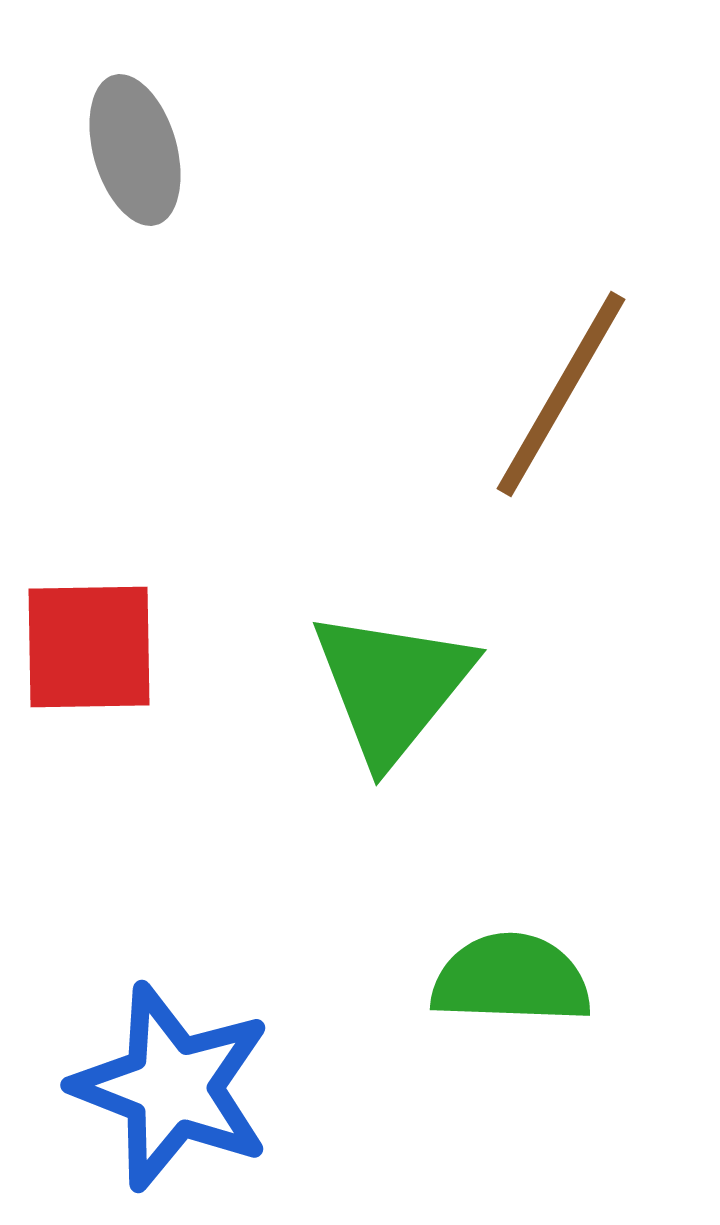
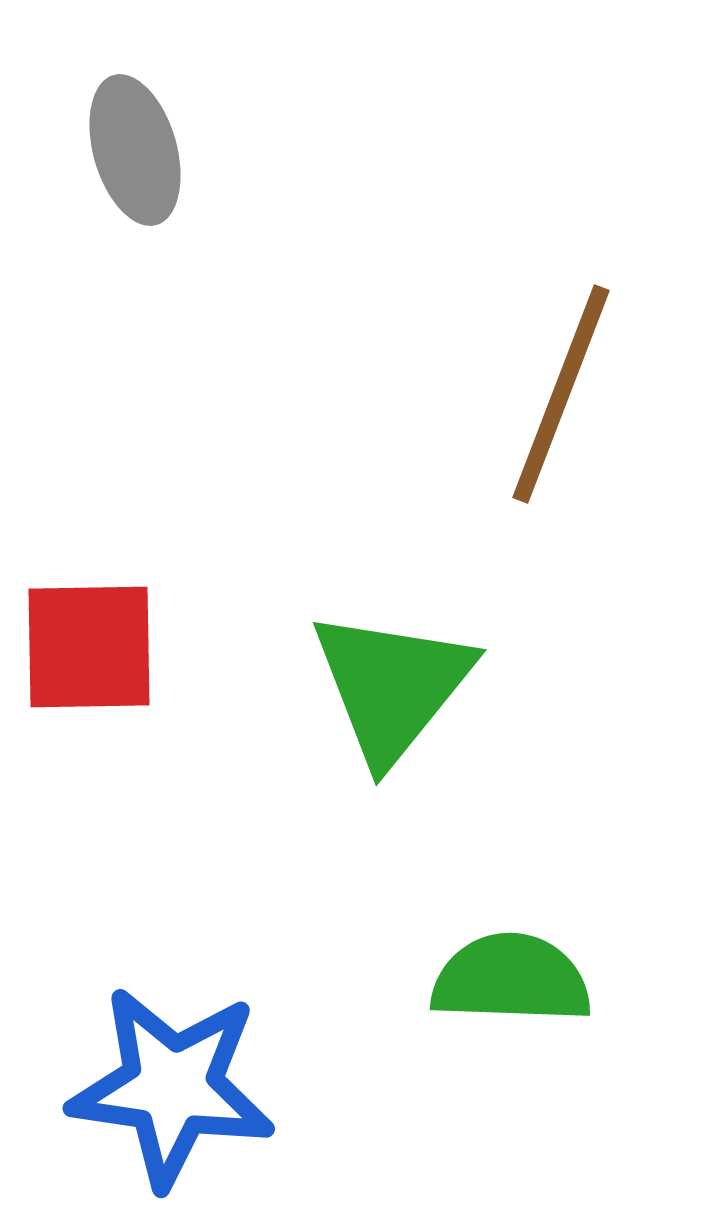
brown line: rotated 9 degrees counterclockwise
blue star: rotated 13 degrees counterclockwise
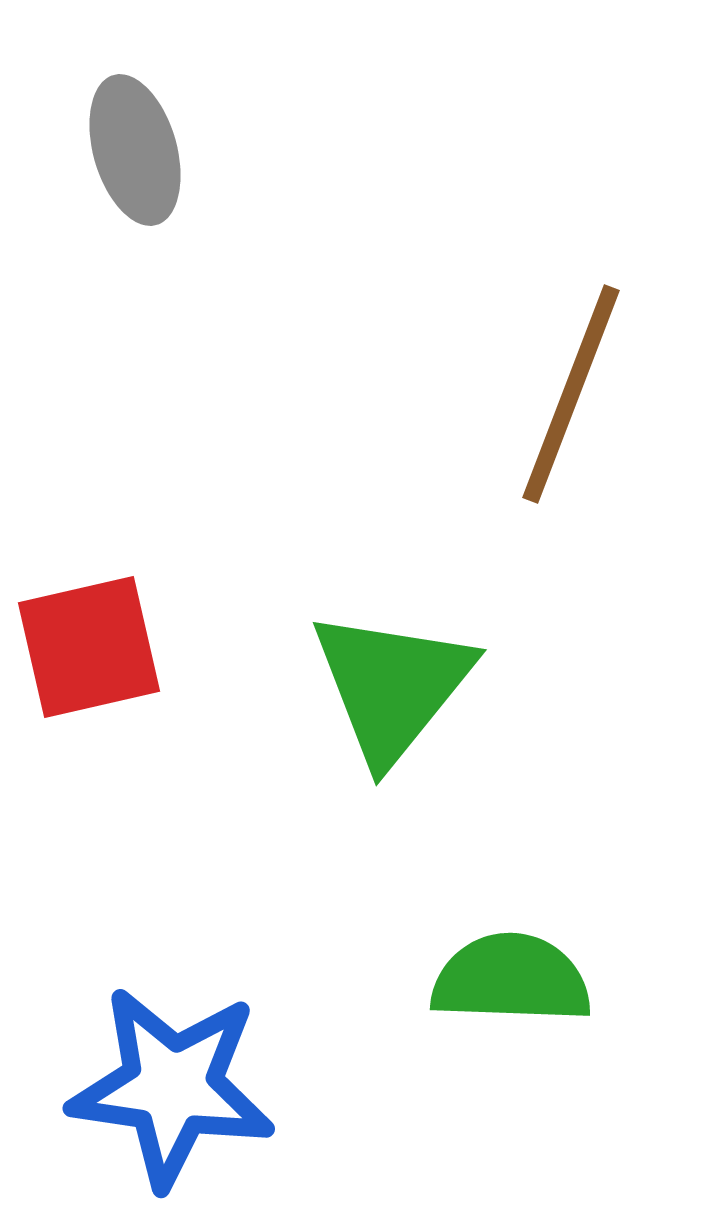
brown line: moved 10 px right
red square: rotated 12 degrees counterclockwise
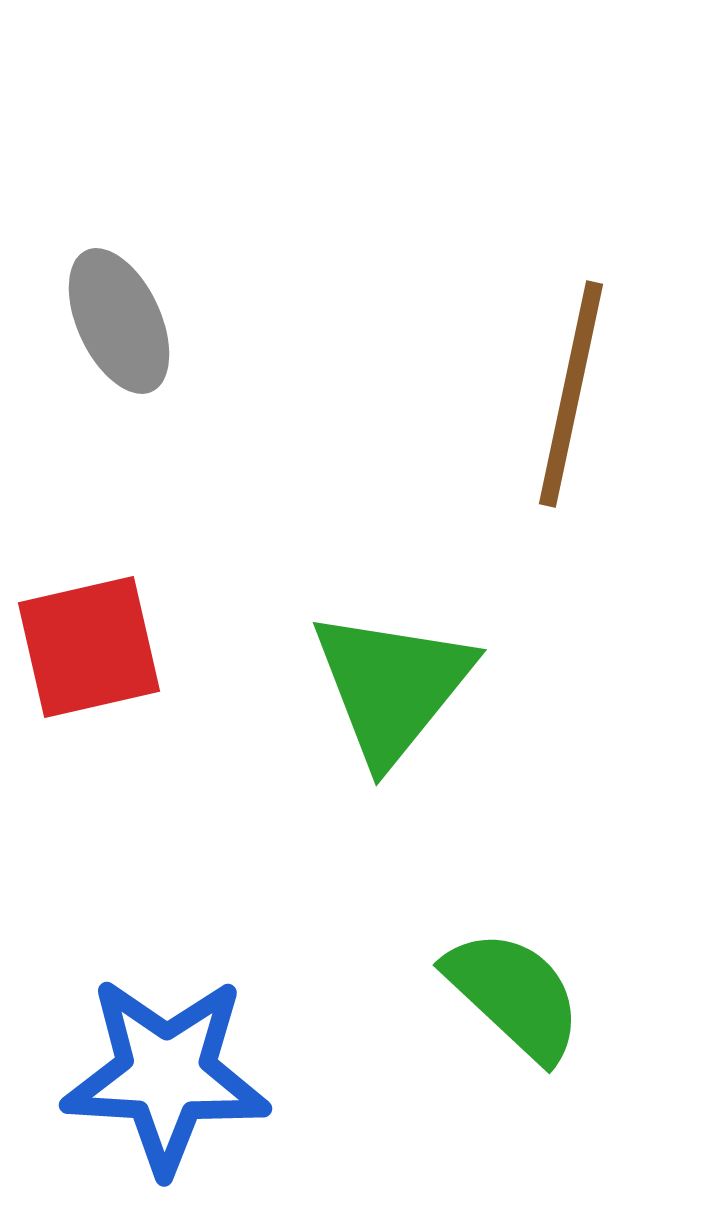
gray ellipse: moved 16 px left, 171 px down; rotated 9 degrees counterclockwise
brown line: rotated 9 degrees counterclockwise
green semicircle: moved 3 px right, 16 px down; rotated 41 degrees clockwise
blue star: moved 6 px left, 12 px up; rotated 5 degrees counterclockwise
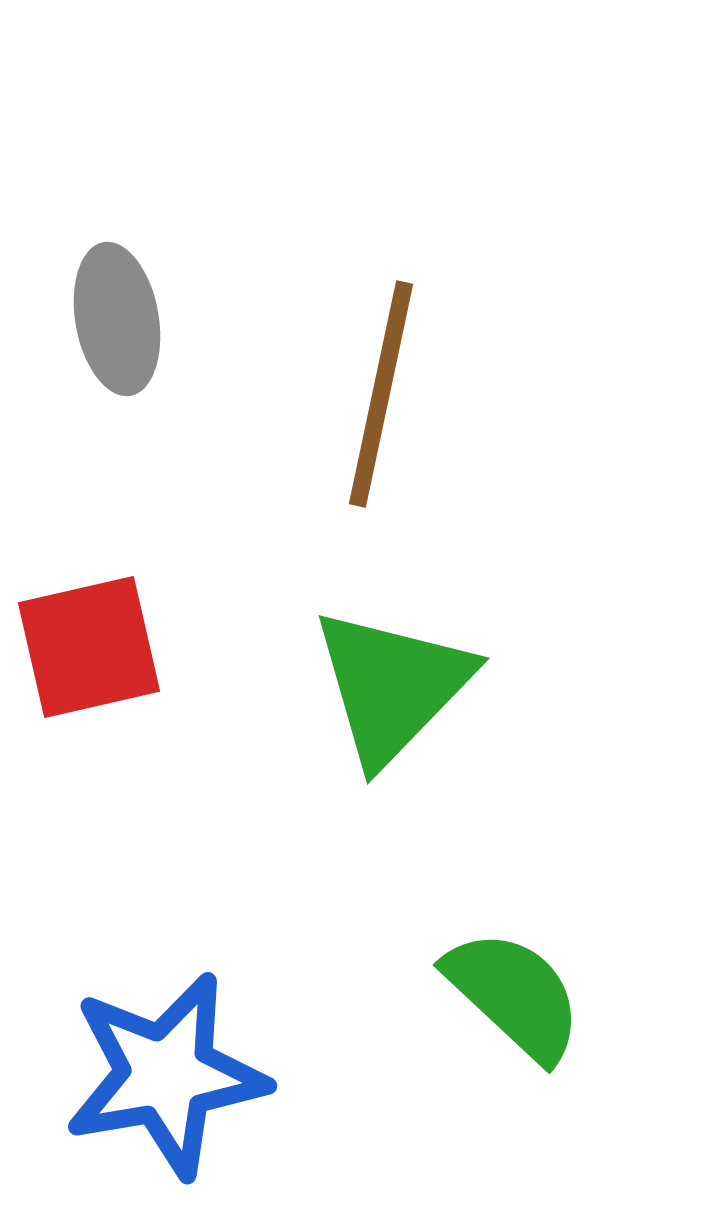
gray ellipse: moved 2 px left, 2 px up; rotated 15 degrees clockwise
brown line: moved 190 px left
green triangle: rotated 5 degrees clockwise
blue star: rotated 13 degrees counterclockwise
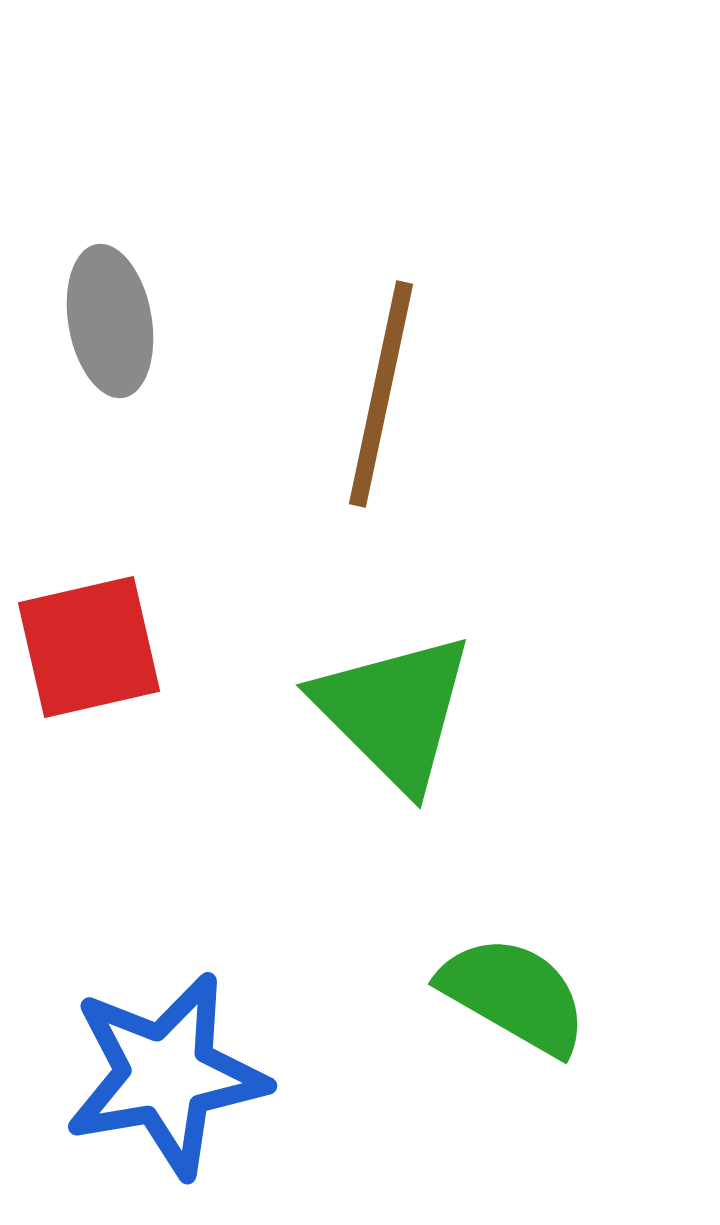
gray ellipse: moved 7 px left, 2 px down
green triangle: moved 2 px right, 25 px down; rotated 29 degrees counterclockwise
green semicircle: rotated 13 degrees counterclockwise
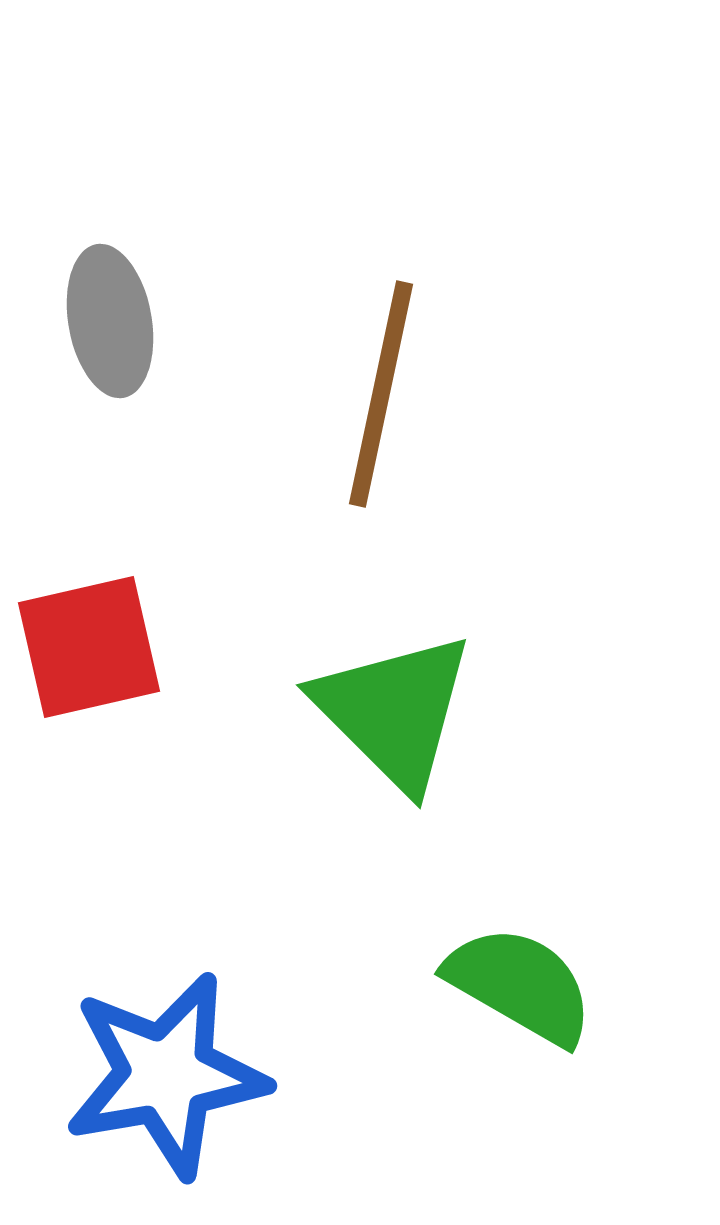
green semicircle: moved 6 px right, 10 px up
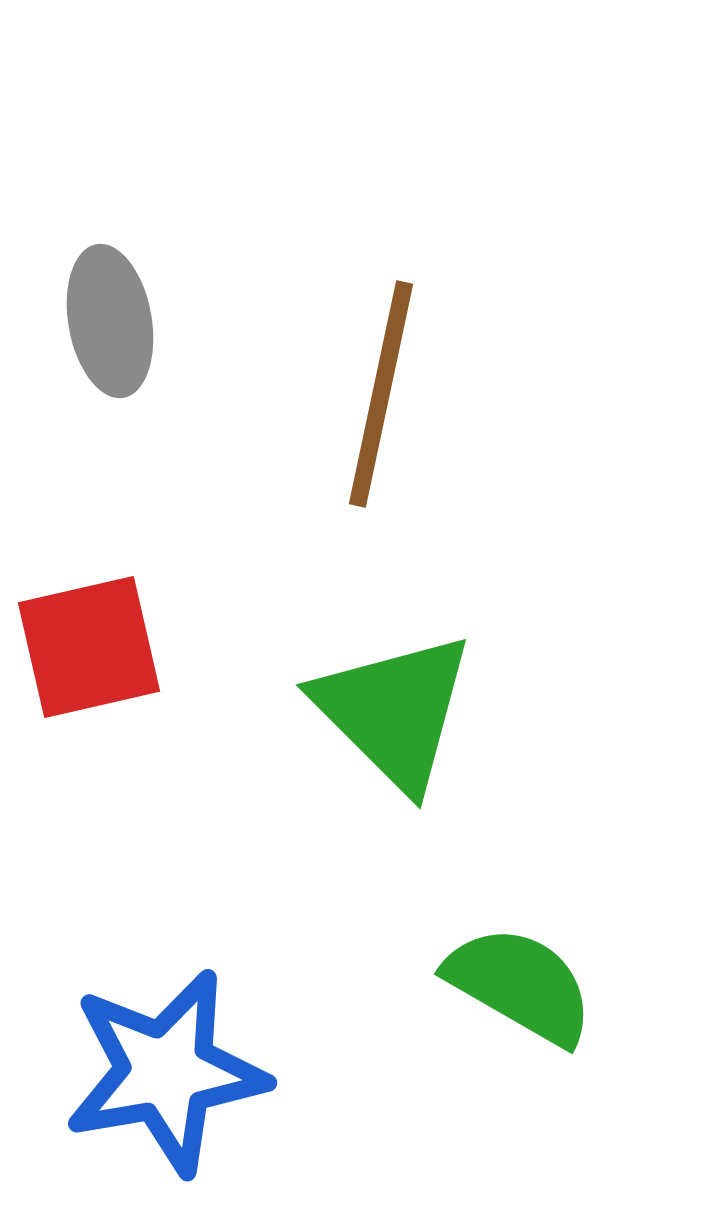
blue star: moved 3 px up
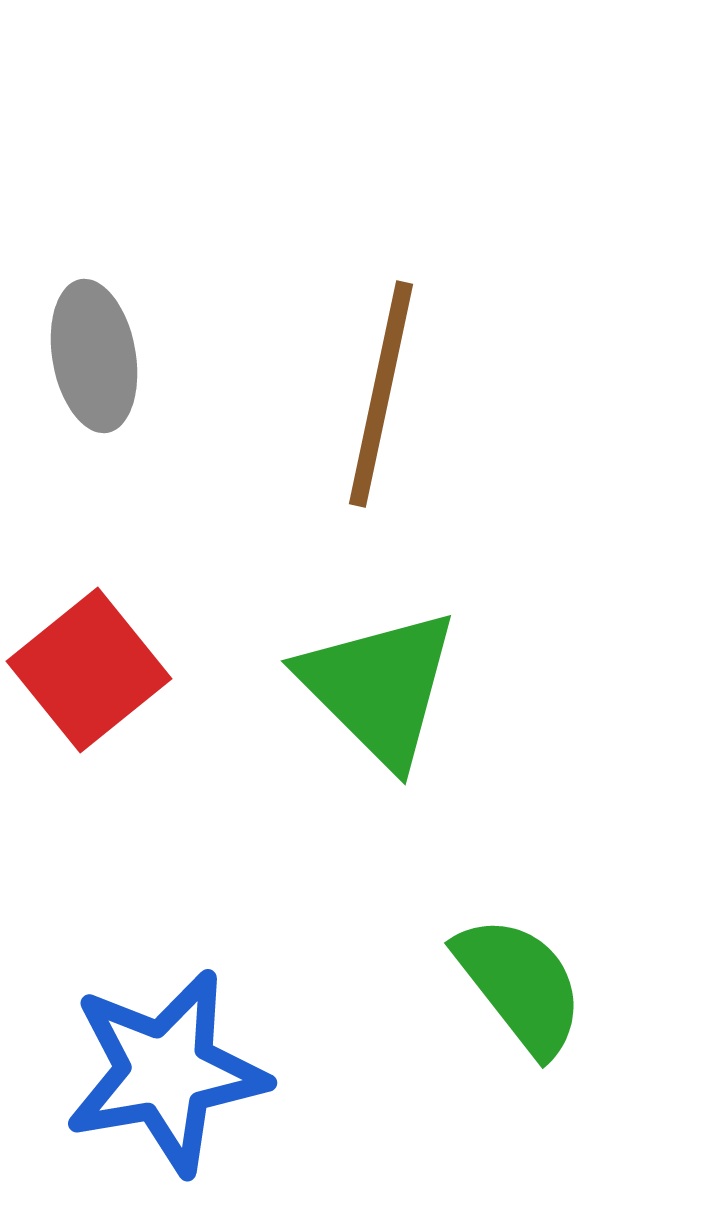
gray ellipse: moved 16 px left, 35 px down
red square: moved 23 px down; rotated 26 degrees counterclockwise
green triangle: moved 15 px left, 24 px up
green semicircle: rotated 22 degrees clockwise
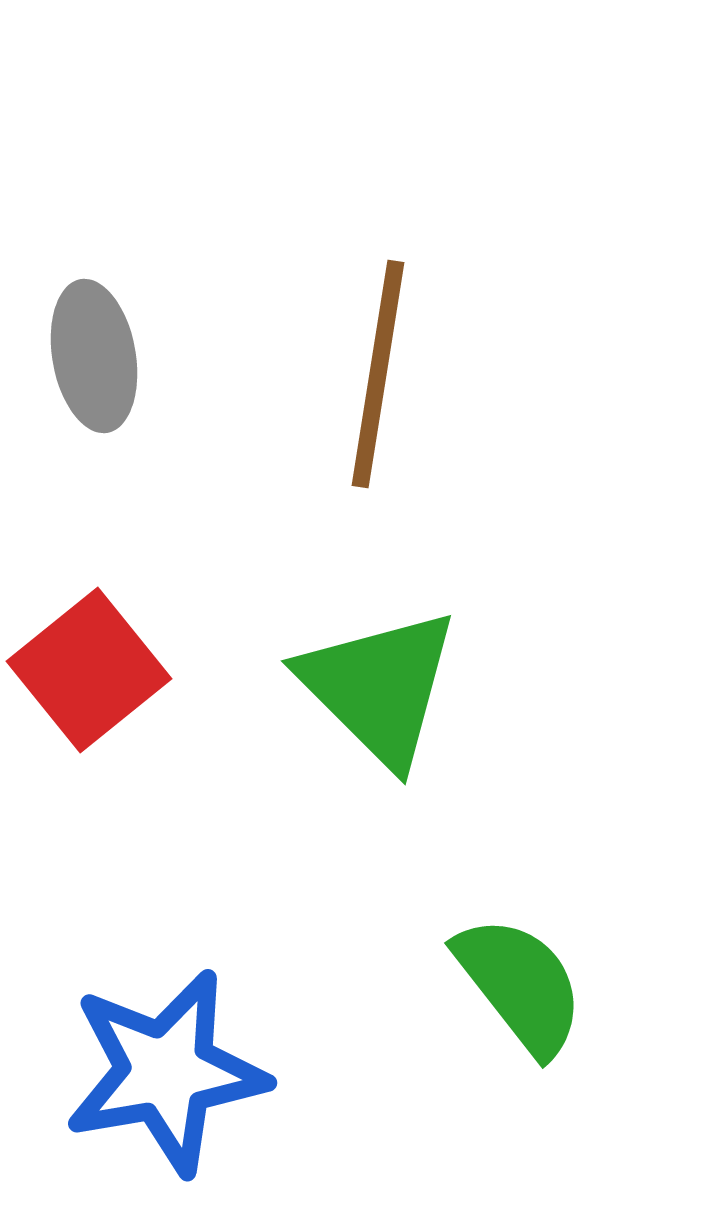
brown line: moved 3 px left, 20 px up; rotated 3 degrees counterclockwise
